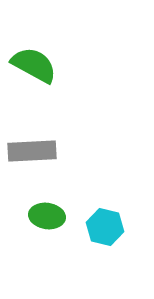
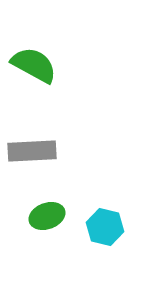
green ellipse: rotated 28 degrees counterclockwise
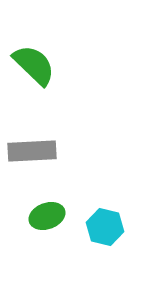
green semicircle: rotated 15 degrees clockwise
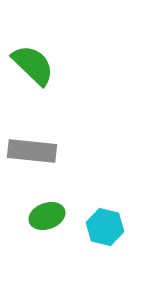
green semicircle: moved 1 px left
gray rectangle: rotated 9 degrees clockwise
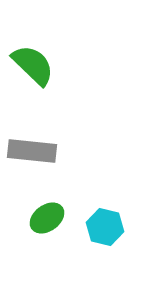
green ellipse: moved 2 px down; rotated 16 degrees counterclockwise
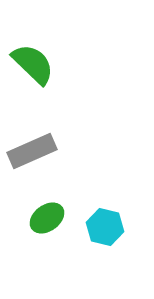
green semicircle: moved 1 px up
gray rectangle: rotated 30 degrees counterclockwise
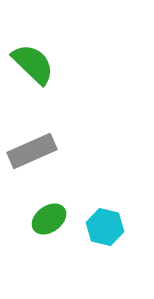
green ellipse: moved 2 px right, 1 px down
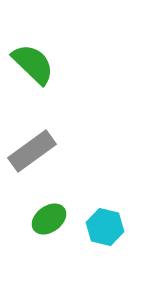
gray rectangle: rotated 12 degrees counterclockwise
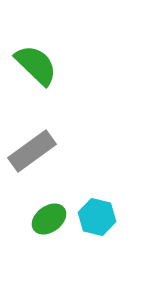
green semicircle: moved 3 px right, 1 px down
cyan hexagon: moved 8 px left, 10 px up
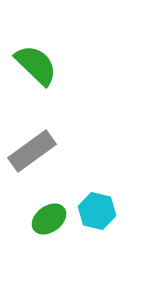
cyan hexagon: moved 6 px up
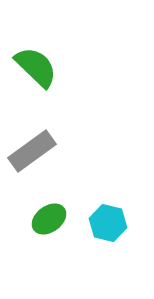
green semicircle: moved 2 px down
cyan hexagon: moved 11 px right, 12 px down
